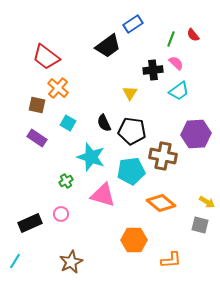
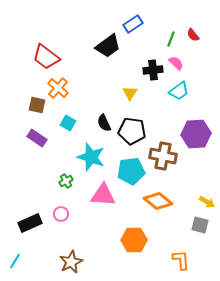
pink triangle: rotated 12 degrees counterclockwise
orange diamond: moved 3 px left, 2 px up
orange L-shape: moved 10 px right; rotated 90 degrees counterclockwise
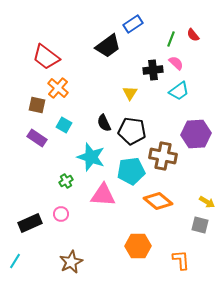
cyan square: moved 4 px left, 2 px down
orange hexagon: moved 4 px right, 6 px down
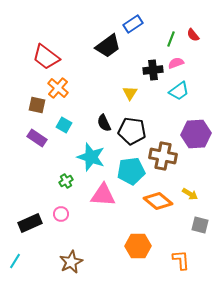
pink semicircle: rotated 63 degrees counterclockwise
yellow arrow: moved 17 px left, 8 px up
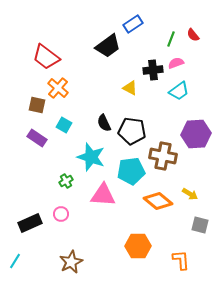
yellow triangle: moved 5 px up; rotated 35 degrees counterclockwise
